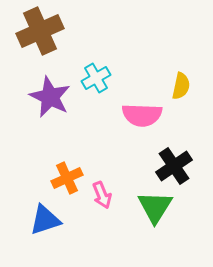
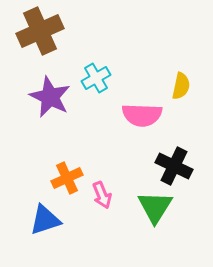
black cross: rotated 30 degrees counterclockwise
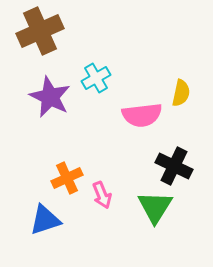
yellow semicircle: moved 7 px down
pink semicircle: rotated 9 degrees counterclockwise
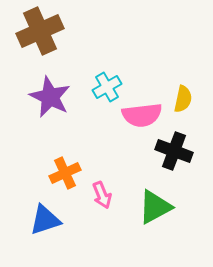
cyan cross: moved 11 px right, 9 px down
yellow semicircle: moved 2 px right, 6 px down
black cross: moved 15 px up; rotated 6 degrees counterclockwise
orange cross: moved 2 px left, 5 px up
green triangle: rotated 30 degrees clockwise
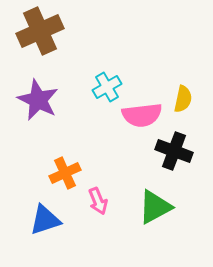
purple star: moved 12 px left, 3 px down
pink arrow: moved 4 px left, 6 px down
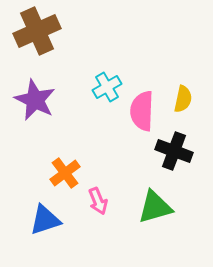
brown cross: moved 3 px left
purple star: moved 3 px left
pink semicircle: moved 4 px up; rotated 99 degrees clockwise
orange cross: rotated 12 degrees counterclockwise
green triangle: rotated 12 degrees clockwise
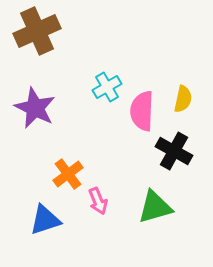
purple star: moved 8 px down
black cross: rotated 9 degrees clockwise
orange cross: moved 3 px right, 1 px down
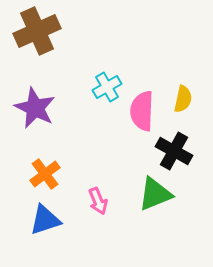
orange cross: moved 23 px left
green triangle: moved 13 px up; rotated 6 degrees counterclockwise
